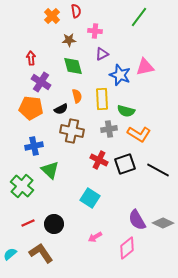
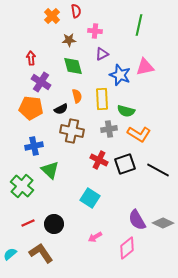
green line: moved 8 px down; rotated 25 degrees counterclockwise
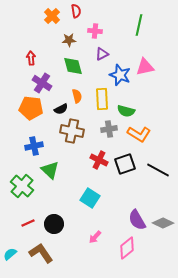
purple cross: moved 1 px right, 1 px down
pink arrow: rotated 16 degrees counterclockwise
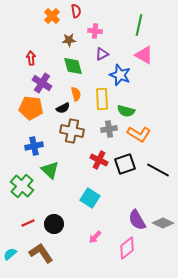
pink triangle: moved 1 px left, 12 px up; rotated 42 degrees clockwise
orange semicircle: moved 1 px left, 2 px up
black semicircle: moved 2 px right, 1 px up
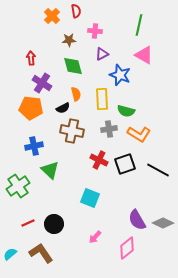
green cross: moved 4 px left; rotated 15 degrees clockwise
cyan square: rotated 12 degrees counterclockwise
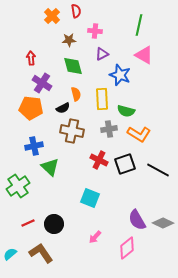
green triangle: moved 3 px up
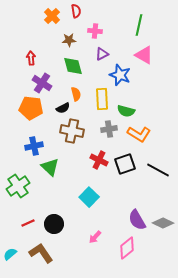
cyan square: moved 1 px left, 1 px up; rotated 24 degrees clockwise
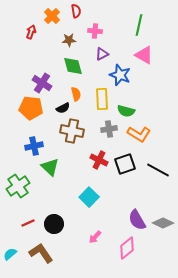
red arrow: moved 26 px up; rotated 24 degrees clockwise
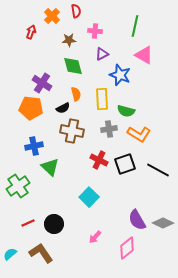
green line: moved 4 px left, 1 px down
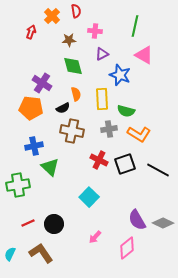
green cross: moved 1 px up; rotated 25 degrees clockwise
cyan semicircle: rotated 24 degrees counterclockwise
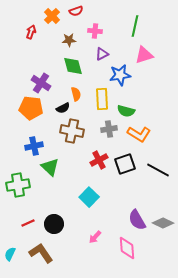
red semicircle: rotated 80 degrees clockwise
pink triangle: rotated 48 degrees counterclockwise
blue star: rotated 30 degrees counterclockwise
purple cross: moved 1 px left
red cross: rotated 36 degrees clockwise
pink diamond: rotated 55 degrees counterclockwise
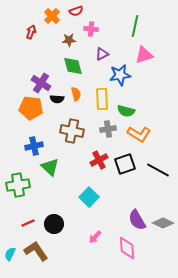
pink cross: moved 4 px left, 2 px up
black semicircle: moved 6 px left, 9 px up; rotated 32 degrees clockwise
gray cross: moved 1 px left
brown L-shape: moved 5 px left, 2 px up
